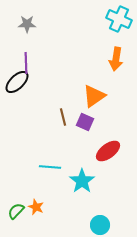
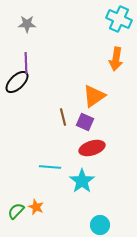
red ellipse: moved 16 px left, 3 px up; rotated 20 degrees clockwise
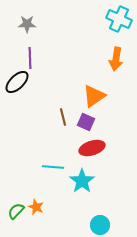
purple line: moved 4 px right, 5 px up
purple square: moved 1 px right
cyan line: moved 3 px right
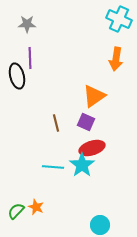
black ellipse: moved 6 px up; rotated 60 degrees counterclockwise
brown line: moved 7 px left, 6 px down
cyan star: moved 16 px up
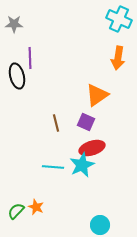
gray star: moved 13 px left
orange arrow: moved 2 px right, 1 px up
orange triangle: moved 3 px right, 1 px up
cyan star: rotated 10 degrees clockwise
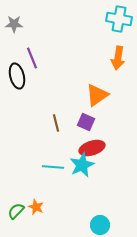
cyan cross: rotated 15 degrees counterclockwise
purple line: moved 2 px right; rotated 20 degrees counterclockwise
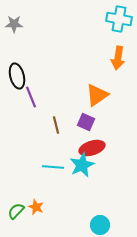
purple line: moved 1 px left, 39 px down
brown line: moved 2 px down
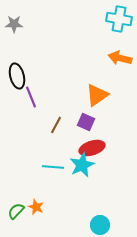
orange arrow: moved 2 px right; rotated 95 degrees clockwise
brown line: rotated 42 degrees clockwise
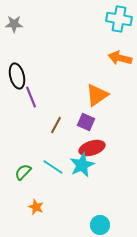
cyan line: rotated 30 degrees clockwise
green semicircle: moved 7 px right, 39 px up
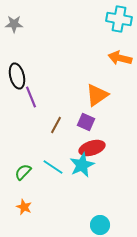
orange star: moved 12 px left
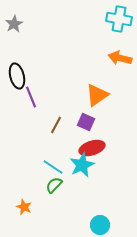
gray star: rotated 30 degrees counterclockwise
green semicircle: moved 31 px right, 13 px down
